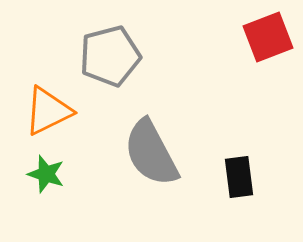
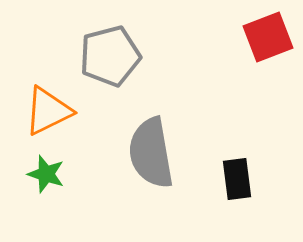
gray semicircle: rotated 18 degrees clockwise
black rectangle: moved 2 px left, 2 px down
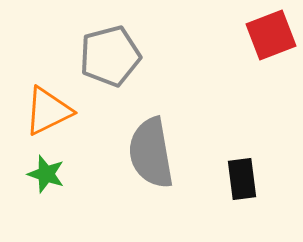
red square: moved 3 px right, 2 px up
black rectangle: moved 5 px right
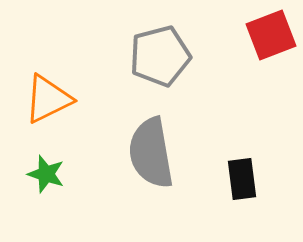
gray pentagon: moved 50 px right
orange triangle: moved 12 px up
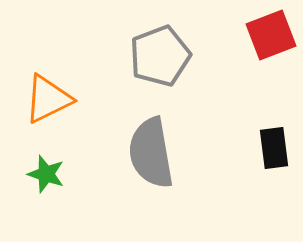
gray pentagon: rotated 6 degrees counterclockwise
black rectangle: moved 32 px right, 31 px up
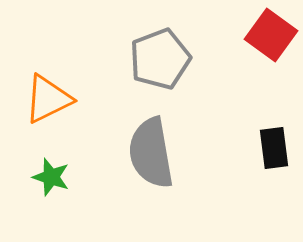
red square: rotated 33 degrees counterclockwise
gray pentagon: moved 3 px down
green star: moved 5 px right, 3 px down
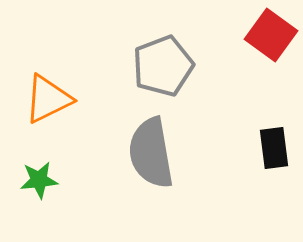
gray pentagon: moved 3 px right, 7 px down
green star: moved 12 px left, 3 px down; rotated 24 degrees counterclockwise
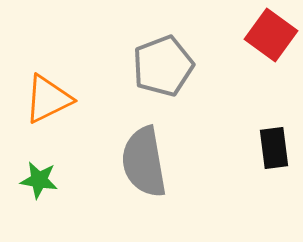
gray semicircle: moved 7 px left, 9 px down
green star: rotated 15 degrees clockwise
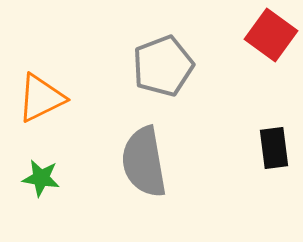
orange triangle: moved 7 px left, 1 px up
green star: moved 2 px right, 2 px up
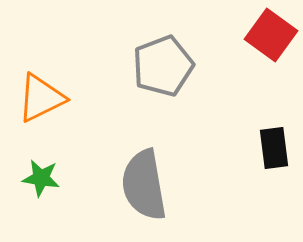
gray semicircle: moved 23 px down
